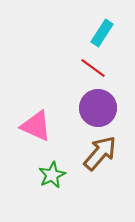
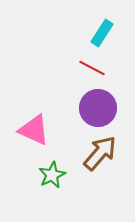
red line: moved 1 px left; rotated 8 degrees counterclockwise
pink triangle: moved 2 px left, 4 px down
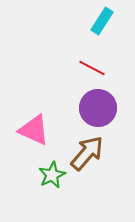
cyan rectangle: moved 12 px up
brown arrow: moved 13 px left
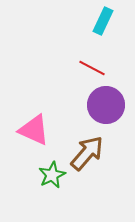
cyan rectangle: moved 1 px right; rotated 8 degrees counterclockwise
purple circle: moved 8 px right, 3 px up
